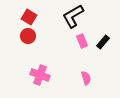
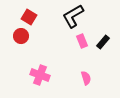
red circle: moved 7 px left
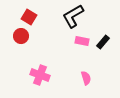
pink rectangle: rotated 56 degrees counterclockwise
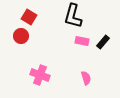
black L-shape: rotated 45 degrees counterclockwise
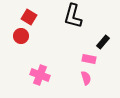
pink rectangle: moved 7 px right, 18 px down
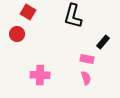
red square: moved 1 px left, 5 px up
red circle: moved 4 px left, 2 px up
pink rectangle: moved 2 px left
pink cross: rotated 18 degrees counterclockwise
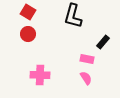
red circle: moved 11 px right
pink semicircle: rotated 16 degrees counterclockwise
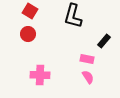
red square: moved 2 px right, 1 px up
black rectangle: moved 1 px right, 1 px up
pink semicircle: moved 2 px right, 1 px up
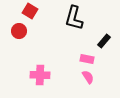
black L-shape: moved 1 px right, 2 px down
red circle: moved 9 px left, 3 px up
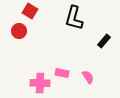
pink rectangle: moved 25 px left, 14 px down
pink cross: moved 8 px down
